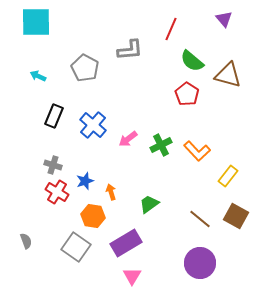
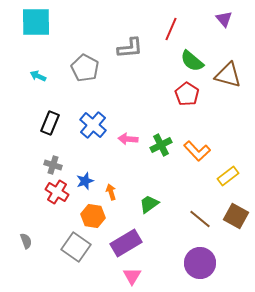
gray L-shape: moved 2 px up
black rectangle: moved 4 px left, 7 px down
pink arrow: rotated 42 degrees clockwise
yellow rectangle: rotated 15 degrees clockwise
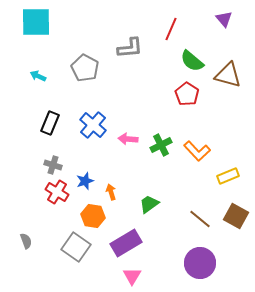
yellow rectangle: rotated 15 degrees clockwise
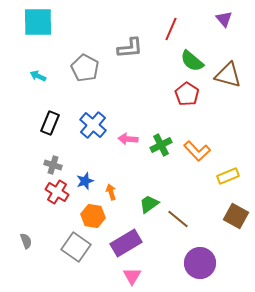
cyan square: moved 2 px right
brown line: moved 22 px left
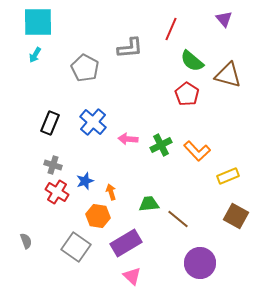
cyan arrow: moved 3 px left, 21 px up; rotated 84 degrees counterclockwise
blue cross: moved 3 px up
green trapezoid: rotated 30 degrees clockwise
orange hexagon: moved 5 px right
pink triangle: rotated 18 degrees counterclockwise
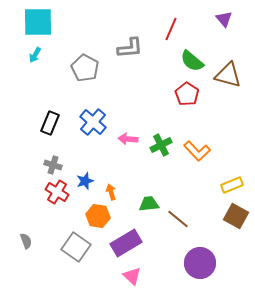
yellow rectangle: moved 4 px right, 9 px down
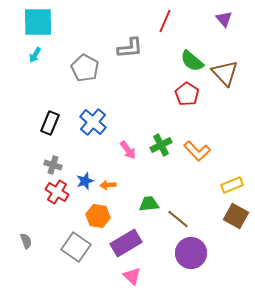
red line: moved 6 px left, 8 px up
brown triangle: moved 3 px left, 2 px up; rotated 32 degrees clockwise
pink arrow: moved 11 px down; rotated 132 degrees counterclockwise
orange arrow: moved 3 px left, 7 px up; rotated 77 degrees counterclockwise
purple circle: moved 9 px left, 10 px up
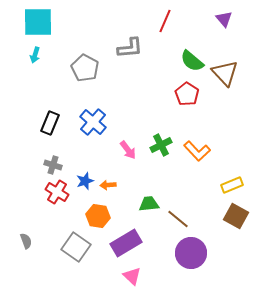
cyan arrow: rotated 14 degrees counterclockwise
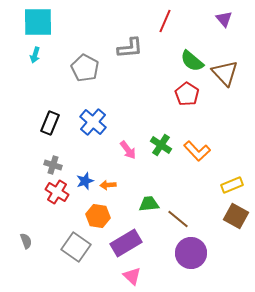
green cross: rotated 30 degrees counterclockwise
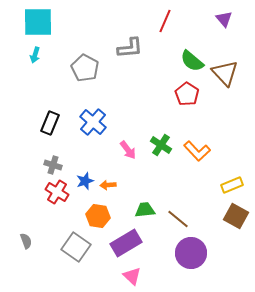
green trapezoid: moved 4 px left, 6 px down
